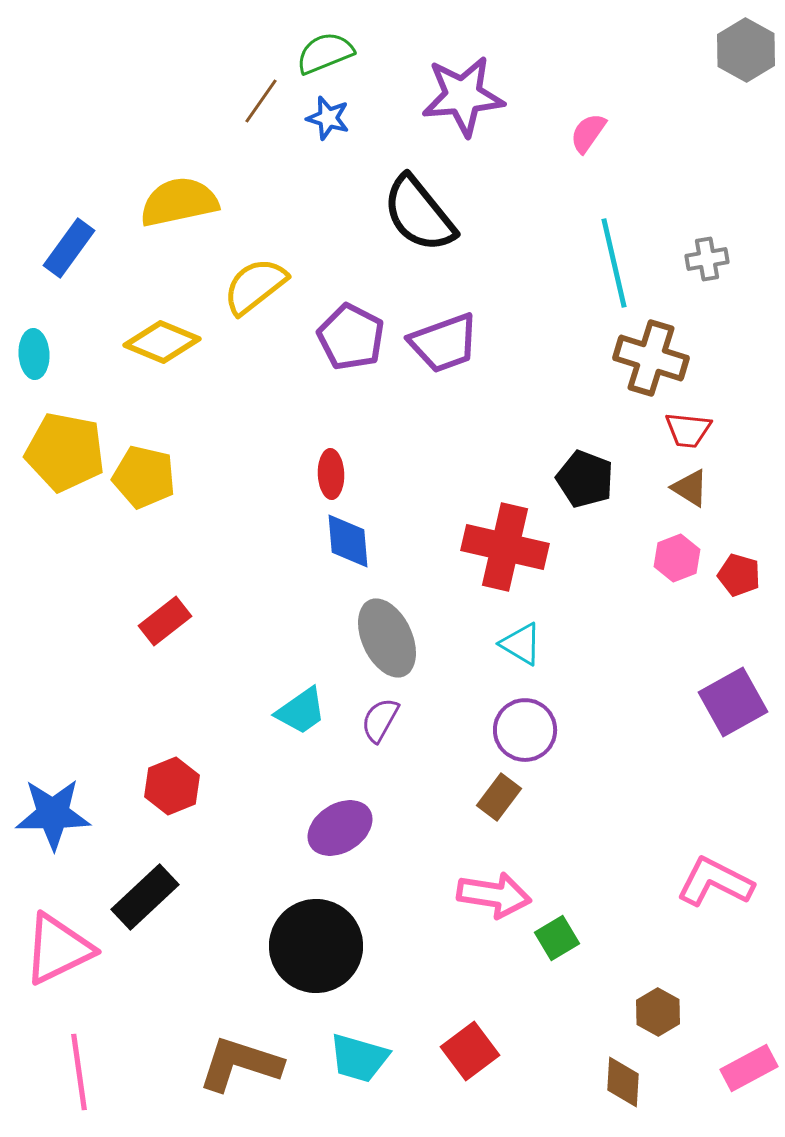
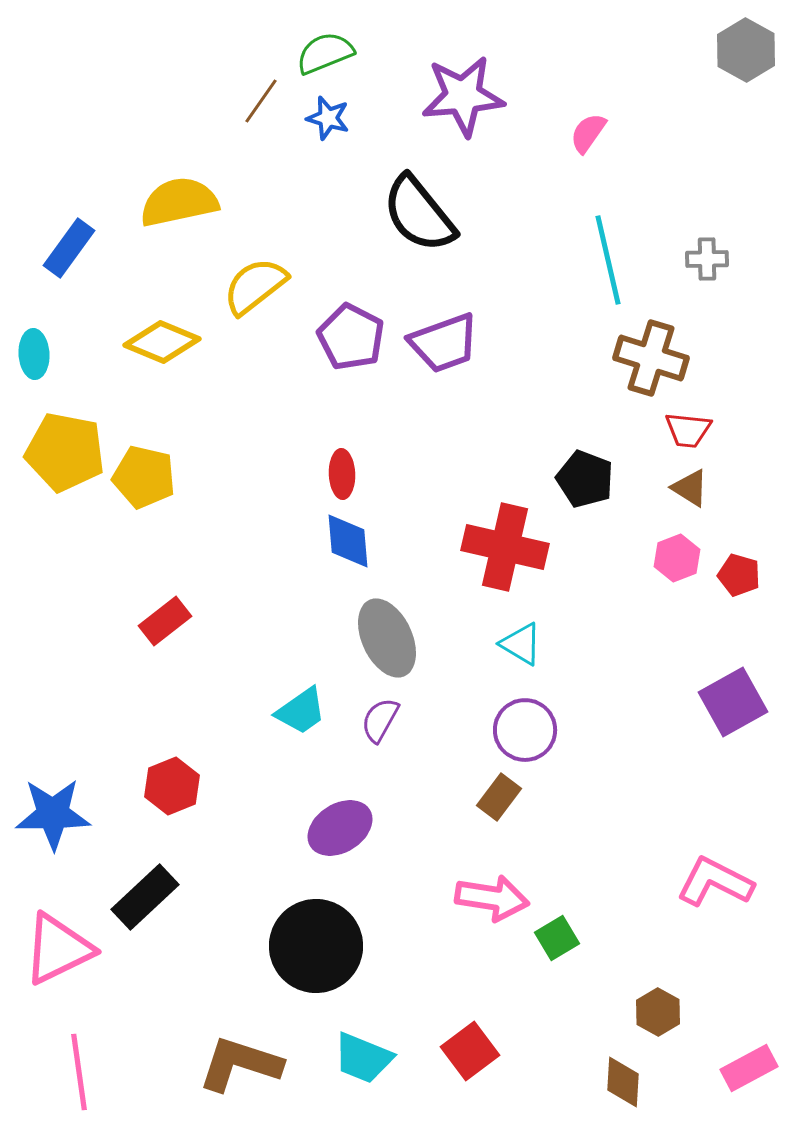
gray cross at (707, 259): rotated 9 degrees clockwise
cyan line at (614, 263): moved 6 px left, 3 px up
red ellipse at (331, 474): moved 11 px right
pink arrow at (494, 895): moved 2 px left, 3 px down
cyan trapezoid at (359, 1058): moved 4 px right; rotated 6 degrees clockwise
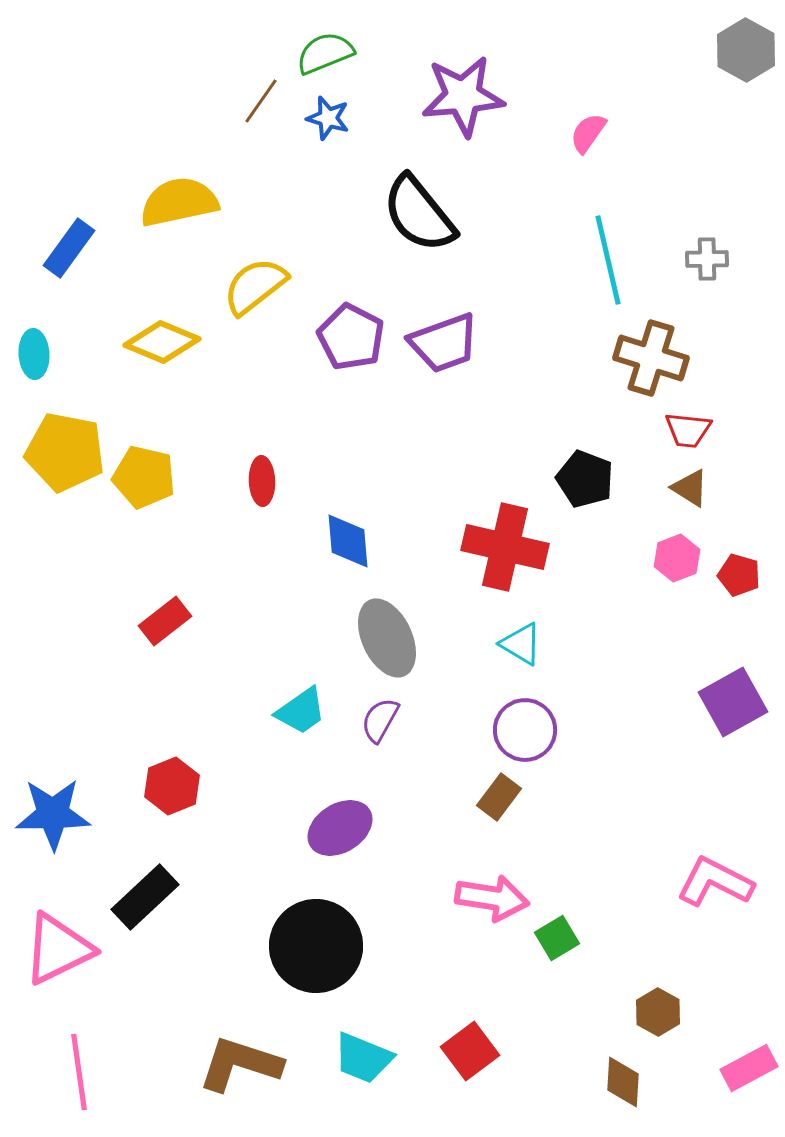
red ellipse at (342, 474): moved 80 px left, 7 px down
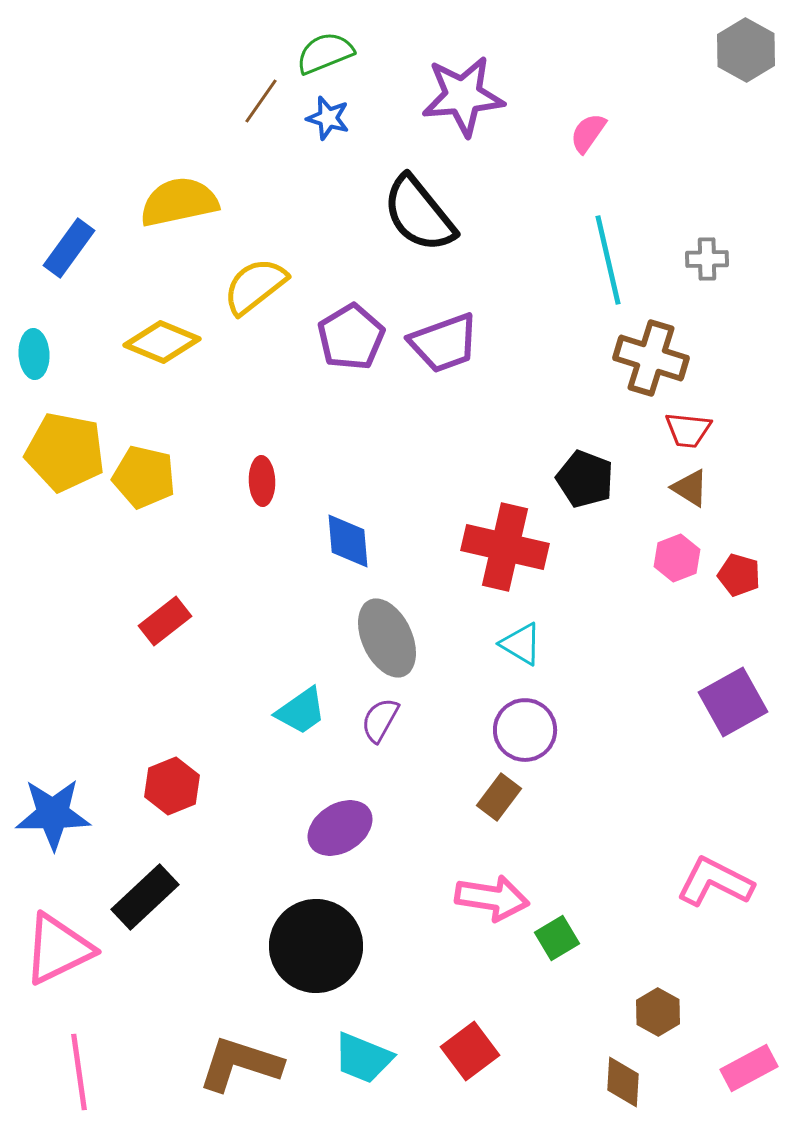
purple pentagon at (351, 337): rotated 14 degrees clockwise
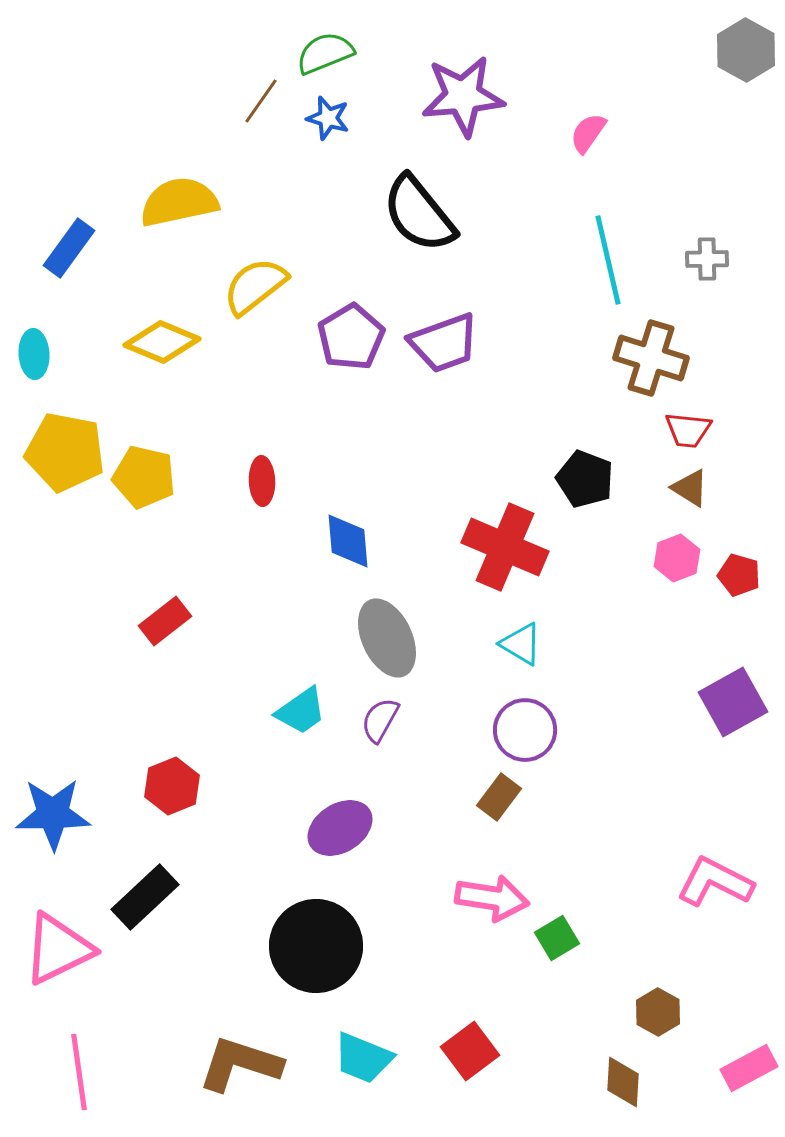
red cross at (505, 547): rotated 10 degrees clockwise
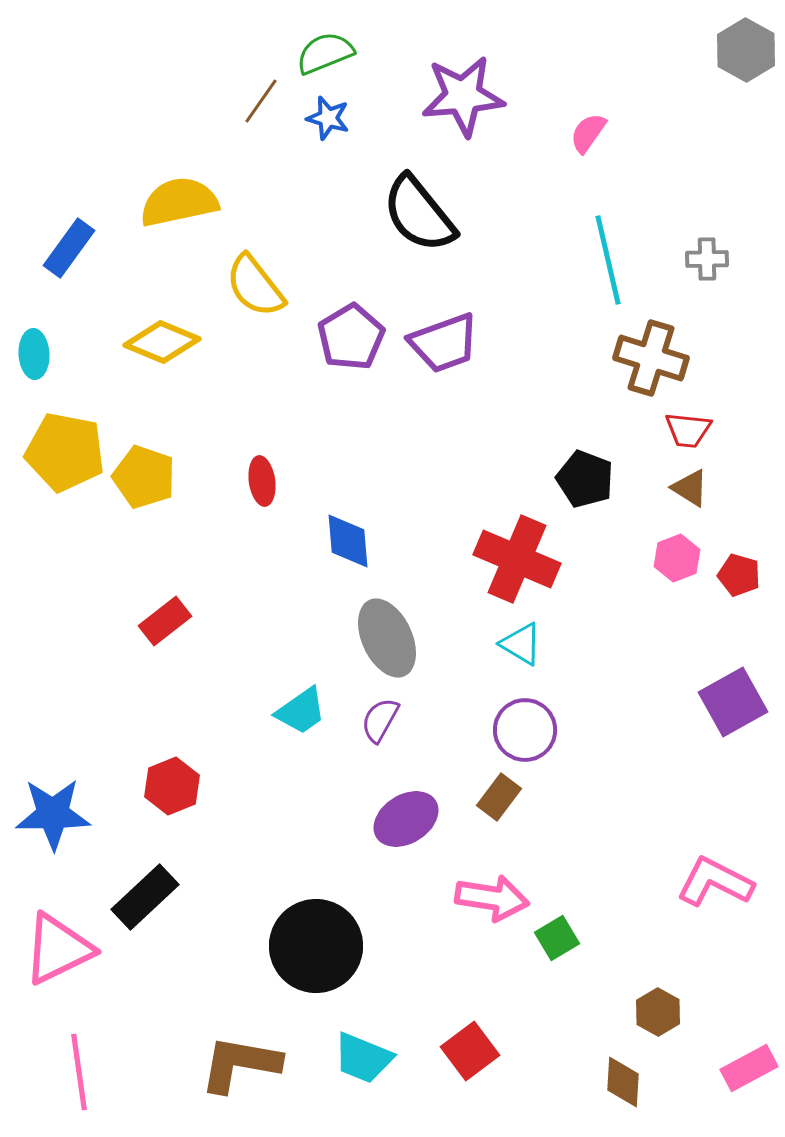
yellow semicircle at (255, 286): rotated 90 degrees counterclockwise
yellow pentagon at (144, 477): rotated 6 degrees clockwise
red ellipse at (262, 481): rotated 6 degrees counterclockwise
red cross at (505, 547): moved 12 px right, 12 px down
purple ellipse at (340, 828): moved 66 px right, 9 px up
brown L-shape at (240, 1064): rotated 8 degrees counterclockwise
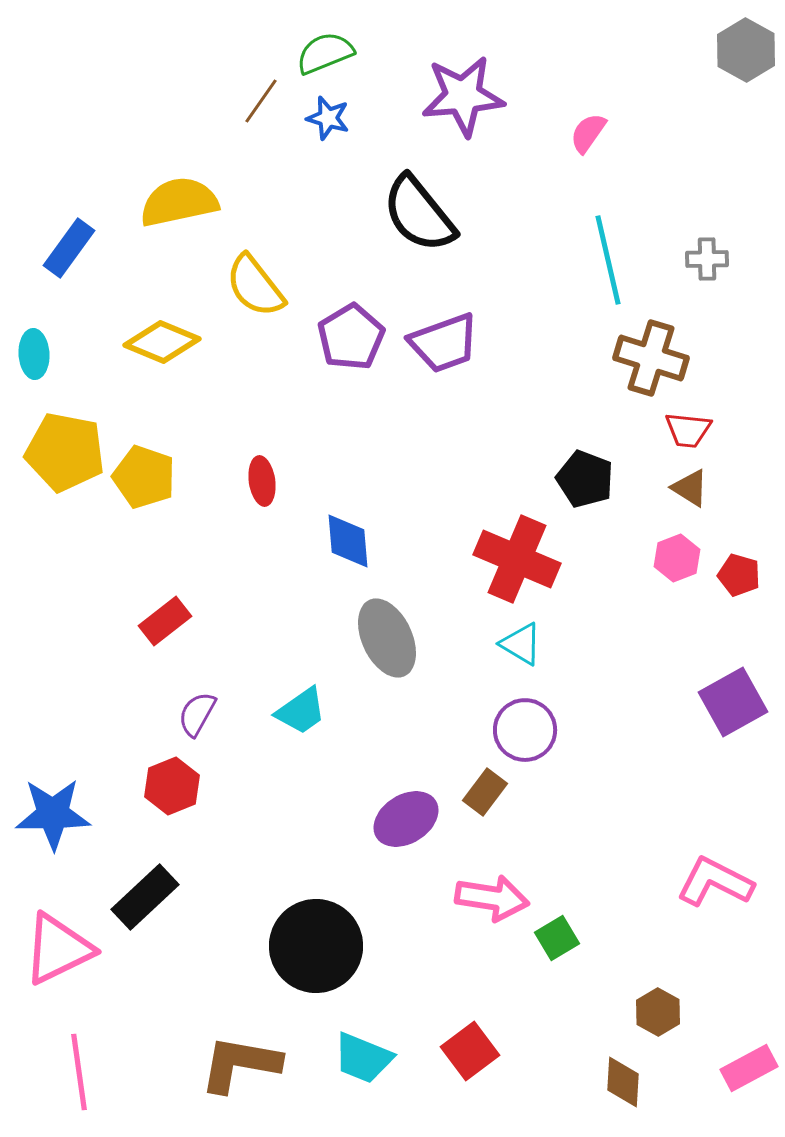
purple semicircle at (380, 720): moved 183 px left, 6 px up
brown rectangle at (499, 797): moved 14 px left, 5 px up
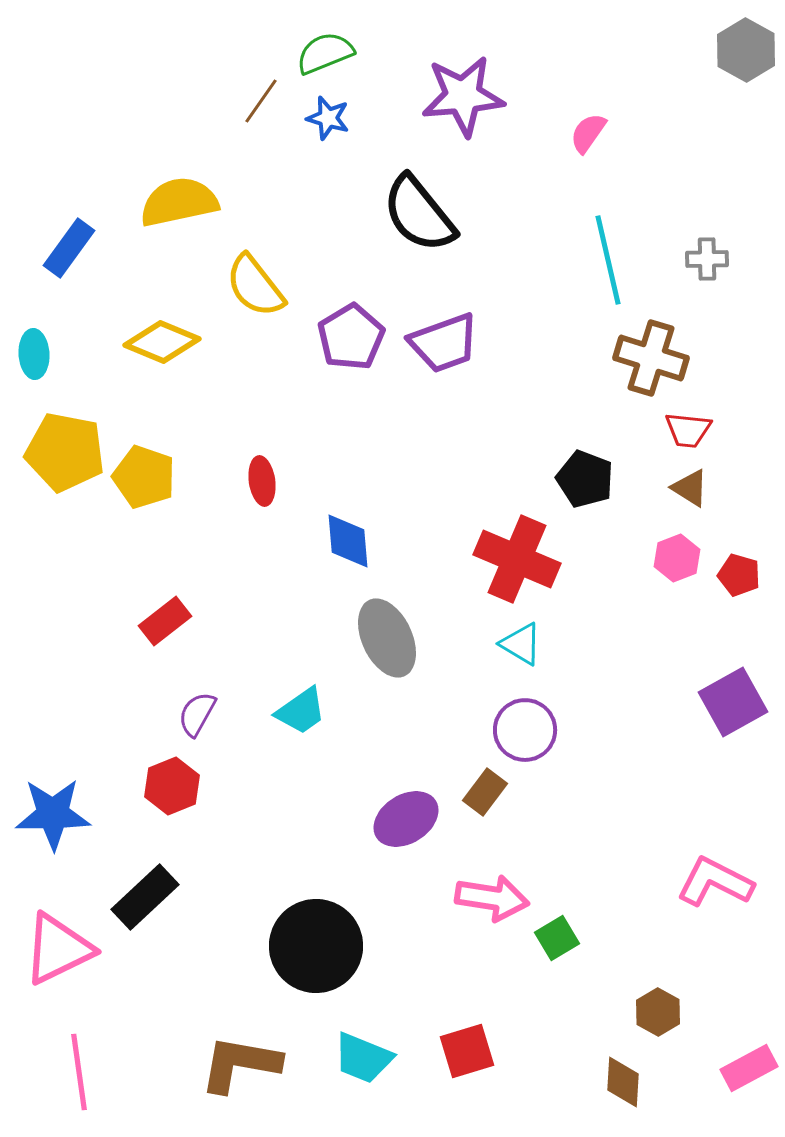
red square at (470, 1051): moved 3 px left; rotated 20 degrees clockwise
